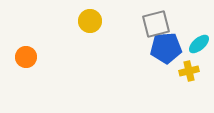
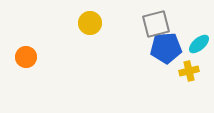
yellow circle: moved 2 px down
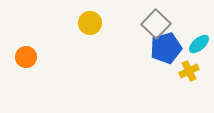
gray square: rotated 32 degrees counterclockwise
blue pentagon: rotated 12 degrees counterclockwise
yellow cross: rotated 12 degrees counterclockwise
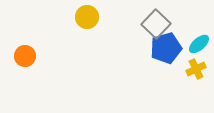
yellow circle: moved 3 px left, 6 px up
orange circle: moved 1 px left, 1 px up
yellow cross: moved 7 px right, 2 px up
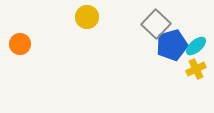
cyan ellipse: moved 3 px left, 2 px down
blue pentagon: moved 6 px right, 3 px up
orange circle: moved 5 px left, 12 px up
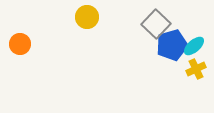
cyan ellipse: moved 2 px left
